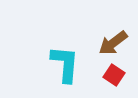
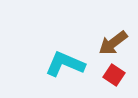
cyan L-shape: rotated 72 degrees counterclockwise
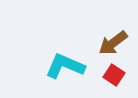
cyan L-shape: moved 2 px down
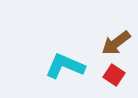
brown arrow: moved 3 px right
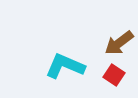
brown arrow: moved 3 px right
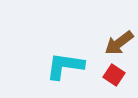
cyan L-shape: rotated 15 degrees counterclockwise
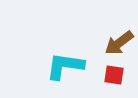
red square: rotated 25 degrees counterclockwise
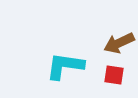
brown arrow: rotated 12 degrees clockwise
